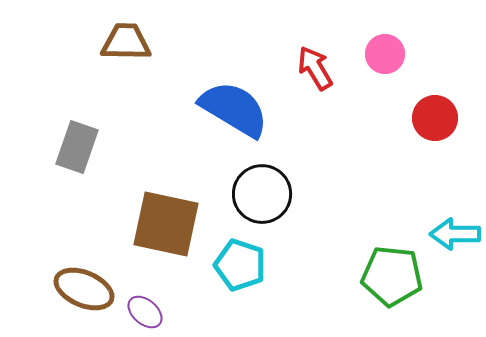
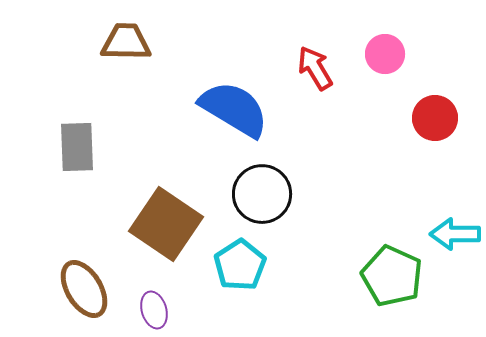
gray rectangle: rotated 21 degrees counterclockwise
brown square: rotated 22 degrees clockwise
cyan pentagon: rotated 21 degrees clockwise
green pentagon: rotated 18 degrees clockwise
brown ellipse: rotated 36 degrees clockwise
purple ellipse: moved 9 px right, 2 px up; rotated 33 degrees clockwise
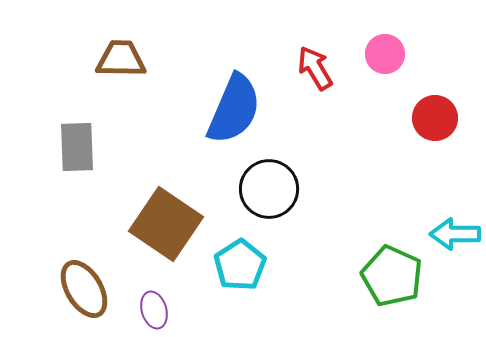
brown trapezoid: moved 5 px left, 17 px down
blue semicircle: rotated 82 degrees clockwise
black circle: moved 7 px right, 5 px up
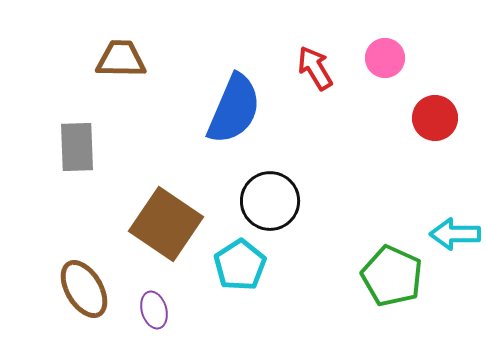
pink circle: moved 4 px down
black circle: moved 1 px right, 12 px down
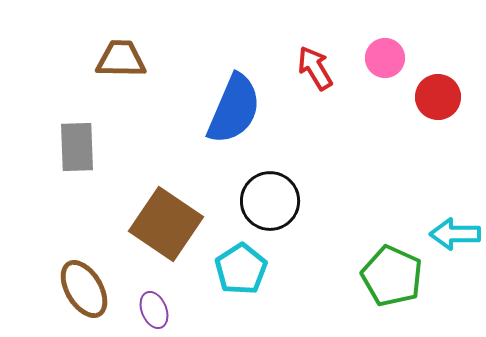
red circle: moved 3 px right, 21 px up
cyan pentagon: moved 1 px right, 4 px down
purple ellipse: rotated 6 degrees counterclockwise
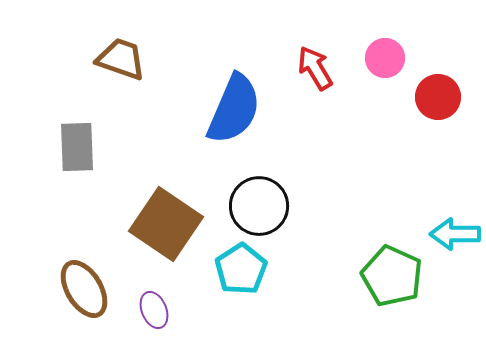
brown trapezoid: rotated 18 degrees clockwise
black circle: moved 11 px left, 5 px down
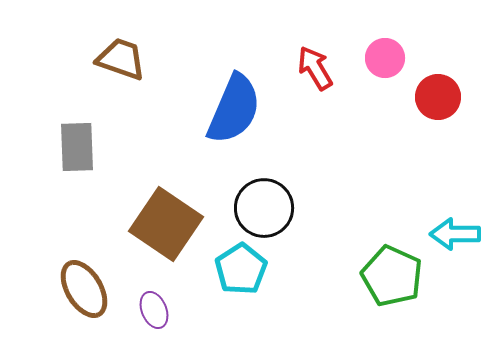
black circle: moved 5 px right, 2 px down
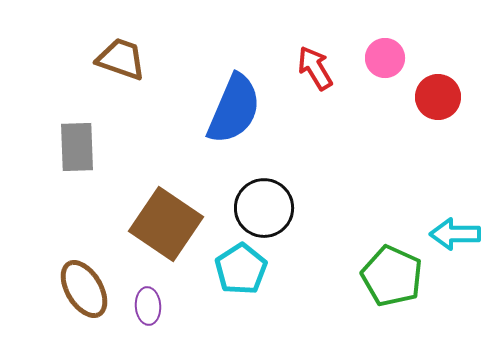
purple ellipse: moved 6 px left, 4 px up; rotated 18 degrees clockwise
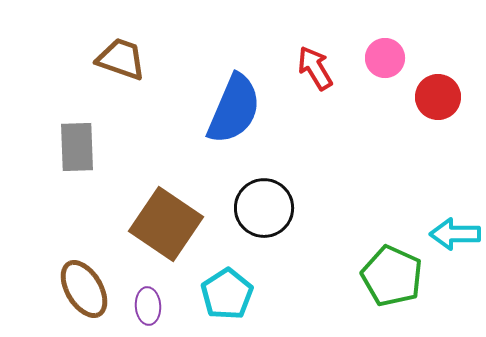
cyan pentagon: moved 14 px left, 25 px down
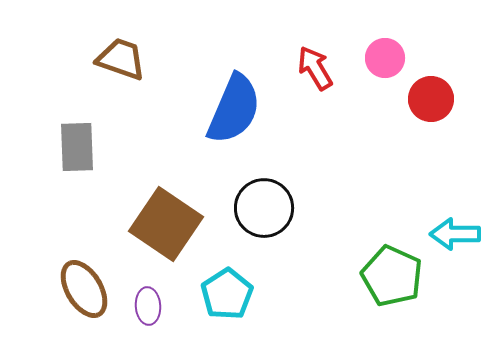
red circle: moved 7 px left, 2 px down
